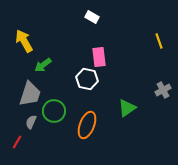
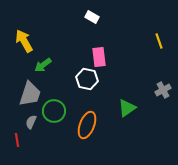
red line: moved 2 px up; rotated 40 degrees counterclockwise
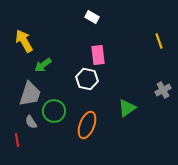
pink rectangle: moved 1 px left, 2 px up
gray semicircle: rotated 56 degrees counterclockwise
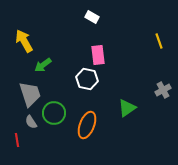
gray trapezoid: rotated 36 degrees counterclockwise
green circle: moved 2 px down
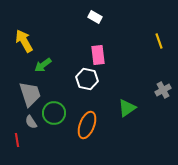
white rectangle: moved 3 px right
